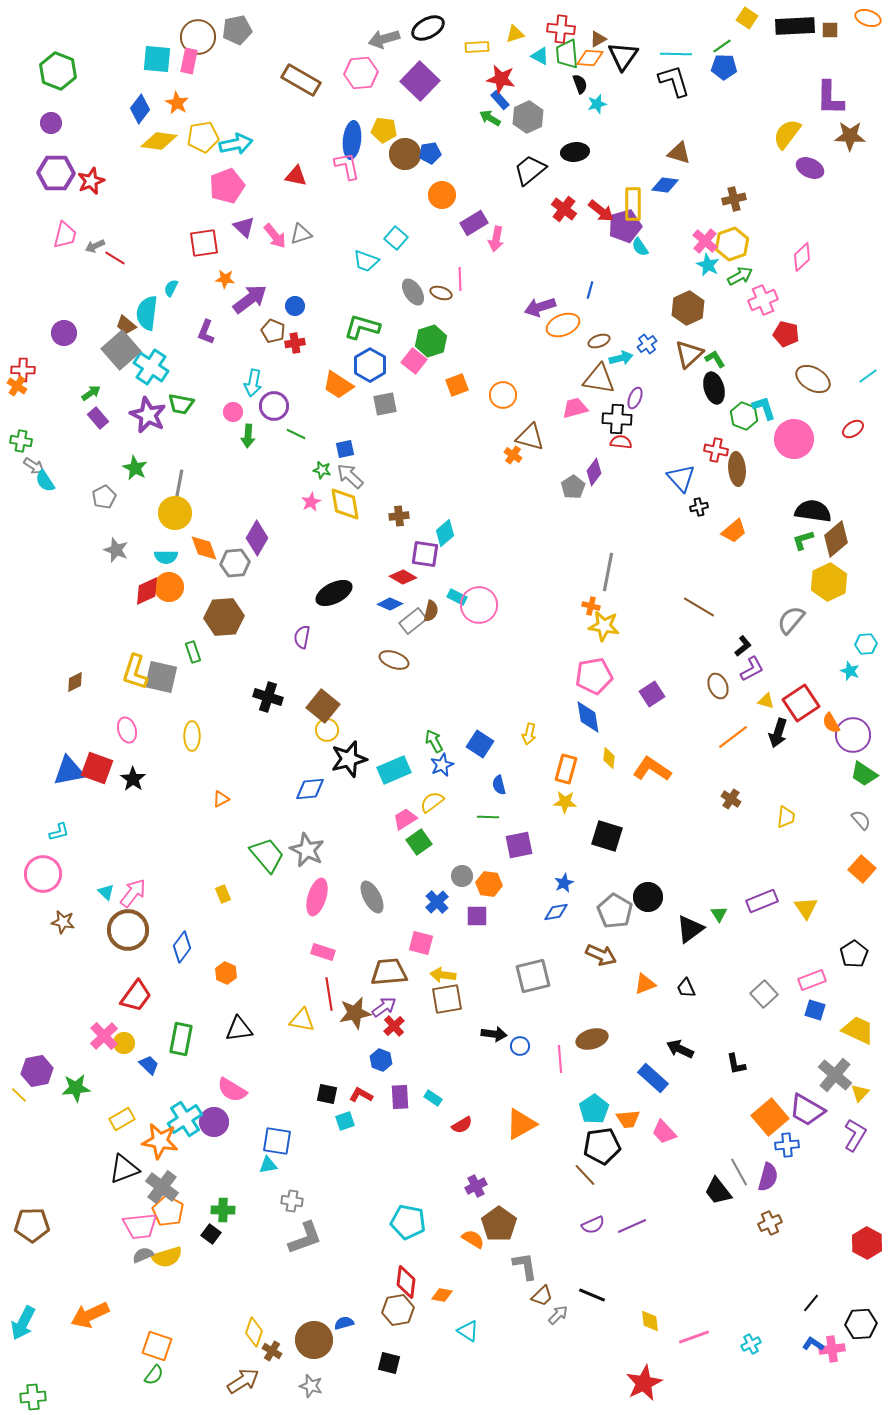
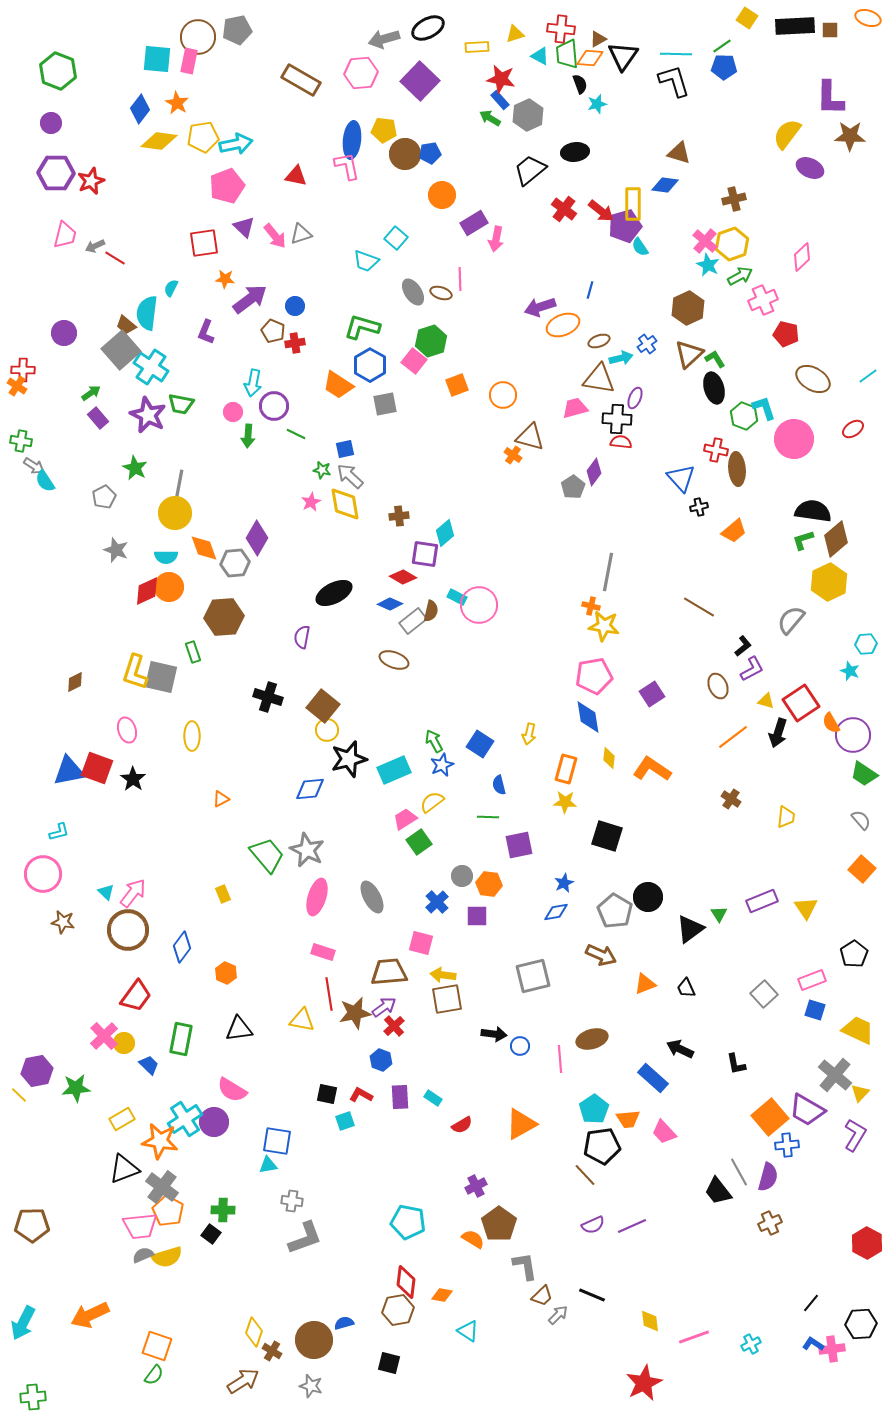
gray hexagon at (528, 117): moved 2 px up
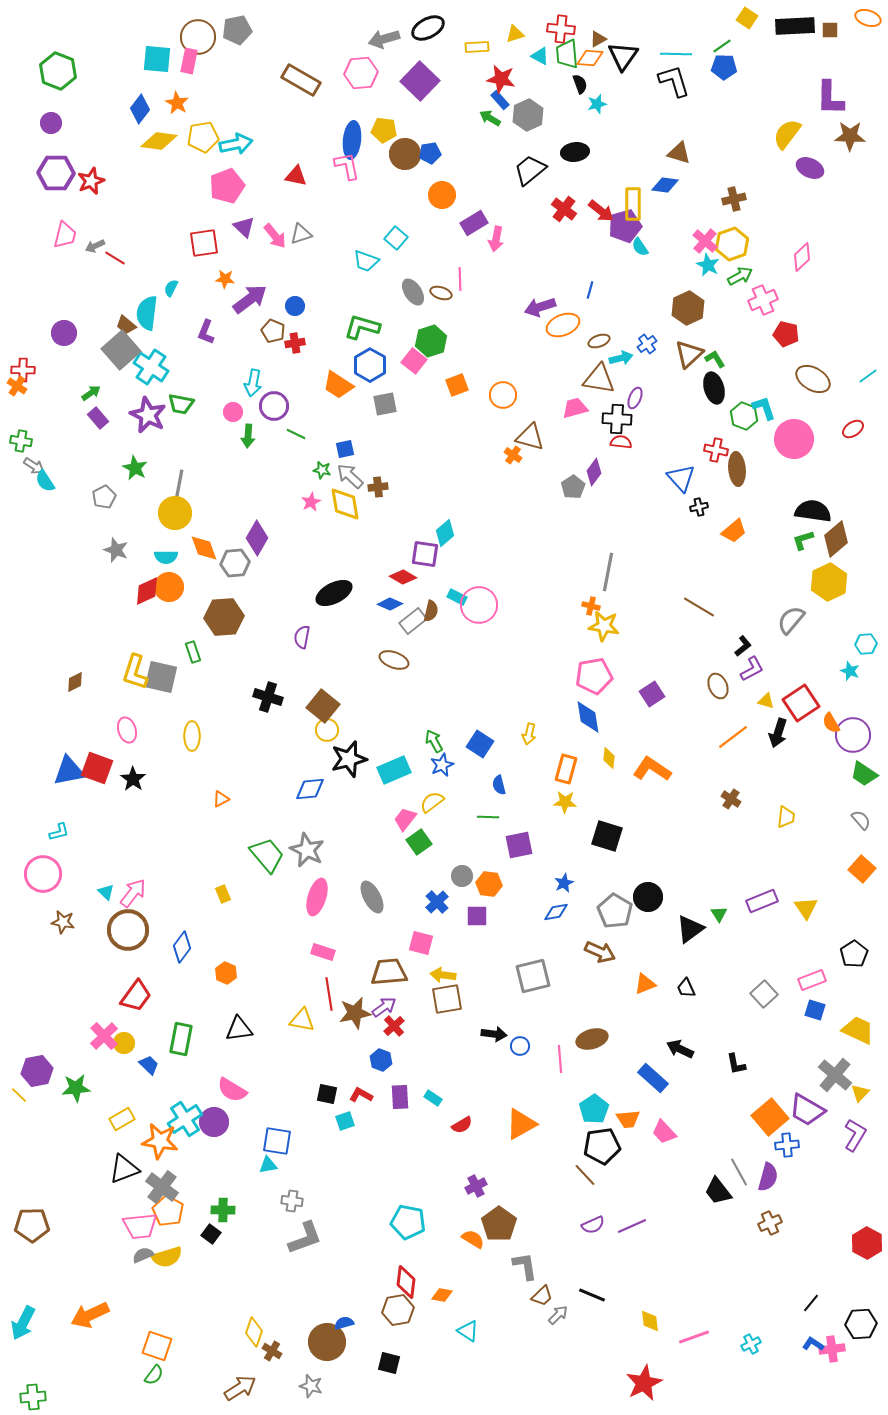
brown cross at (399, 516): moved 21 px left, 29 px up
pink trapezoid at (405, 819): rotated 20 degrees counterclockwise
brown arrow at (601, 955): moved 1 px left, 3 px up
brown circle at (314, 1340): moved 13 px right, 2 px down
brown arrow at (243, 1381): moved 3 px left, 7 px down
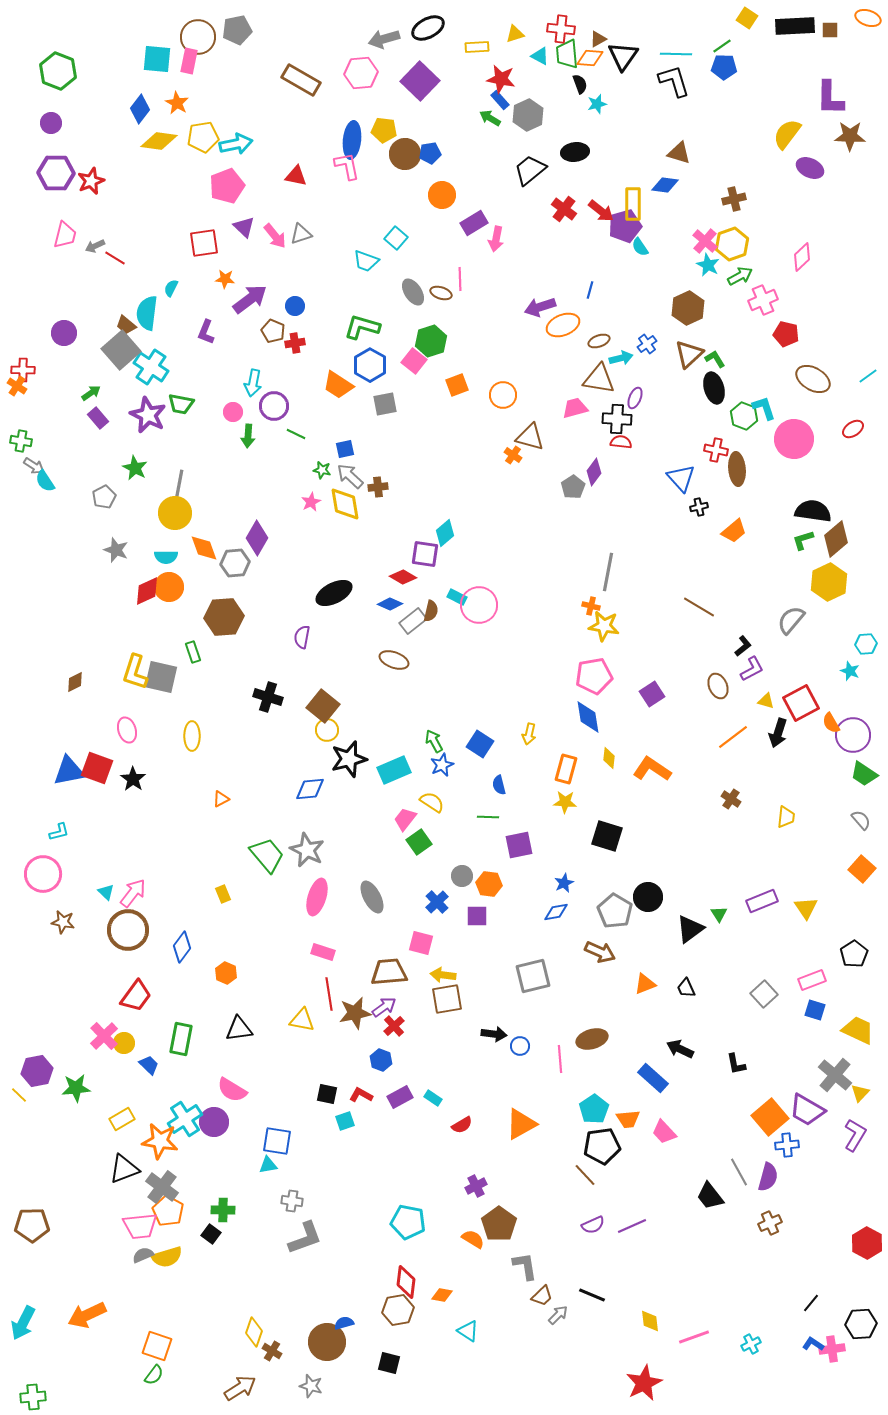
red square at (801, 703): rotated 6 degrees clockwise
yellow semicircle at (432, 802): rotated 70 degrees clockwise
purple rectangle at (400, 1097): rotated 65 degrees clockwise
black trapezoid at (718, 1191): moved 8 px left, 5 px down
orange arrow at (90, 1315): moved 3 px left
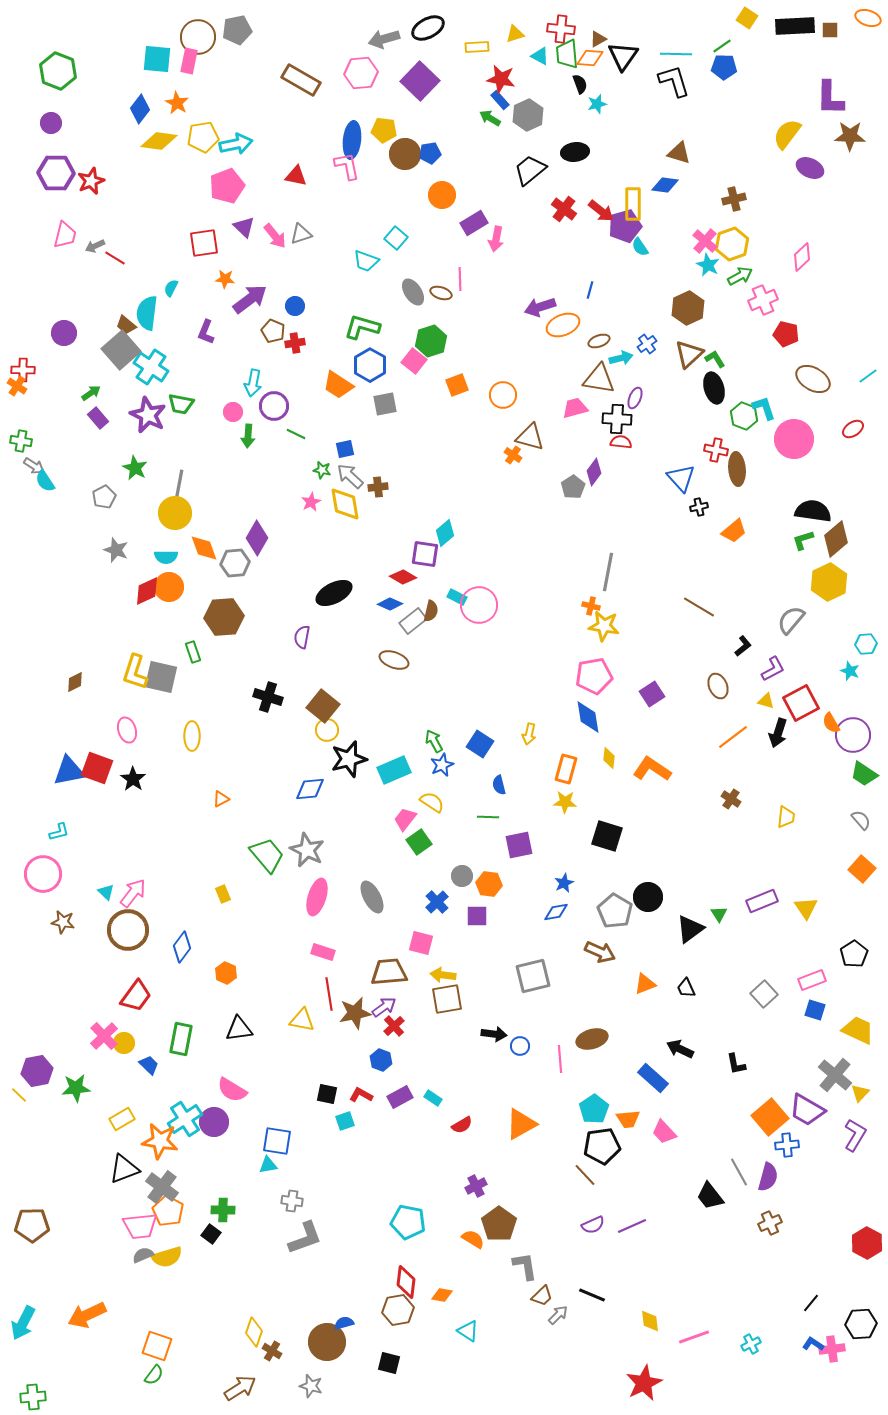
purple L-shape at (752, 669): moved 21 px right
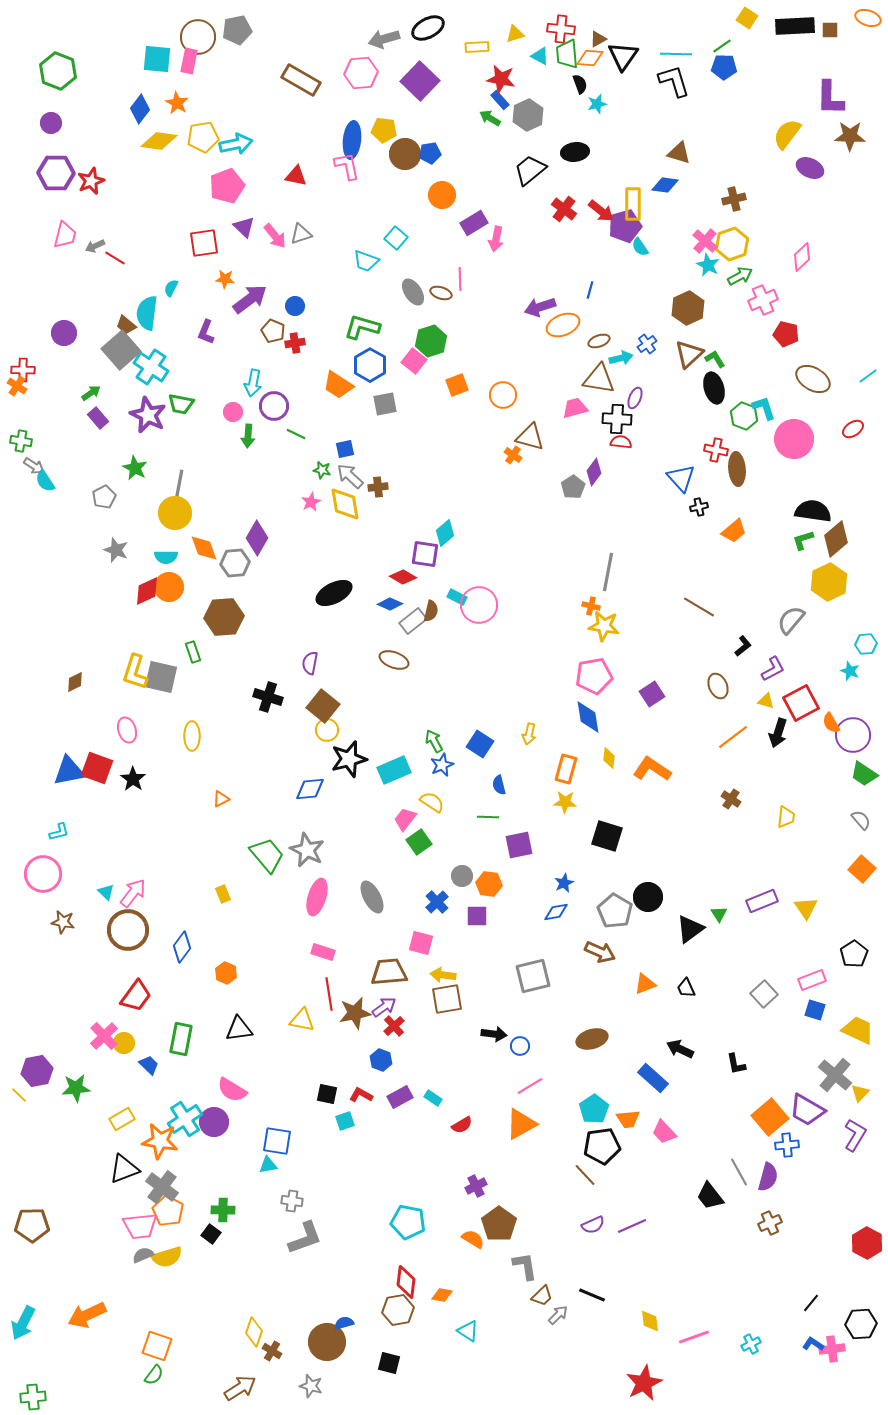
purple semicircle at (302, 637): moved 8 px right, 26 px down
pink line at (560, 1059): moved 30 px left, 27 px down; rotated 64 degrees clockwise
